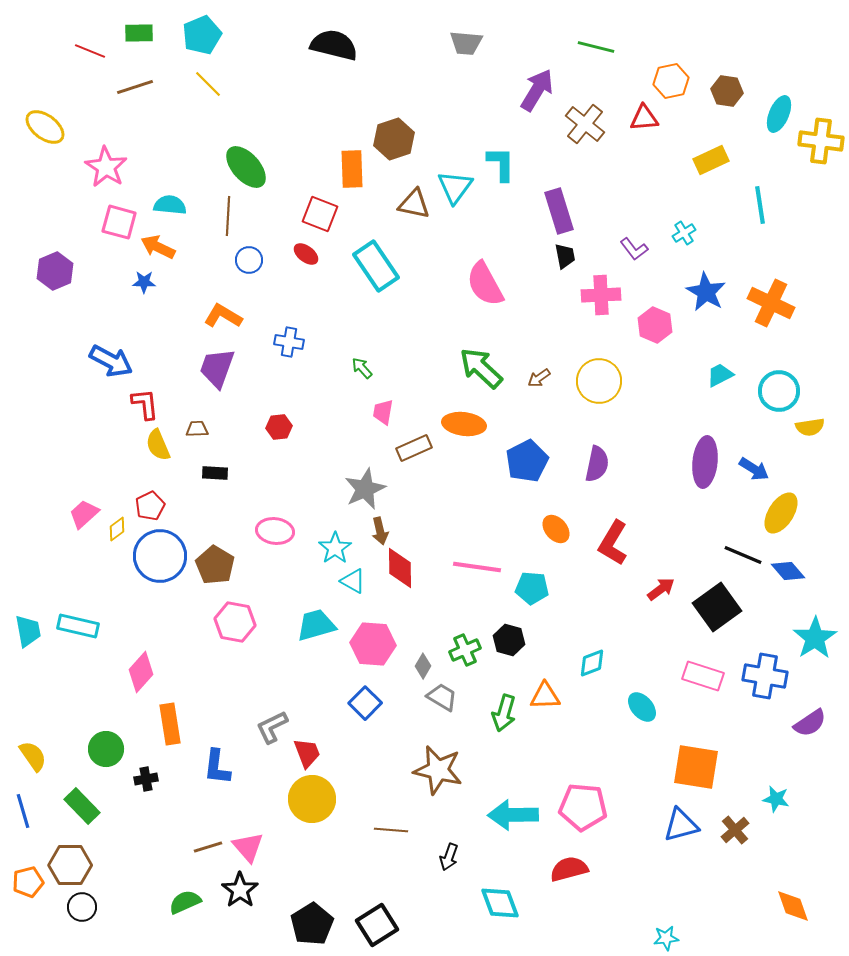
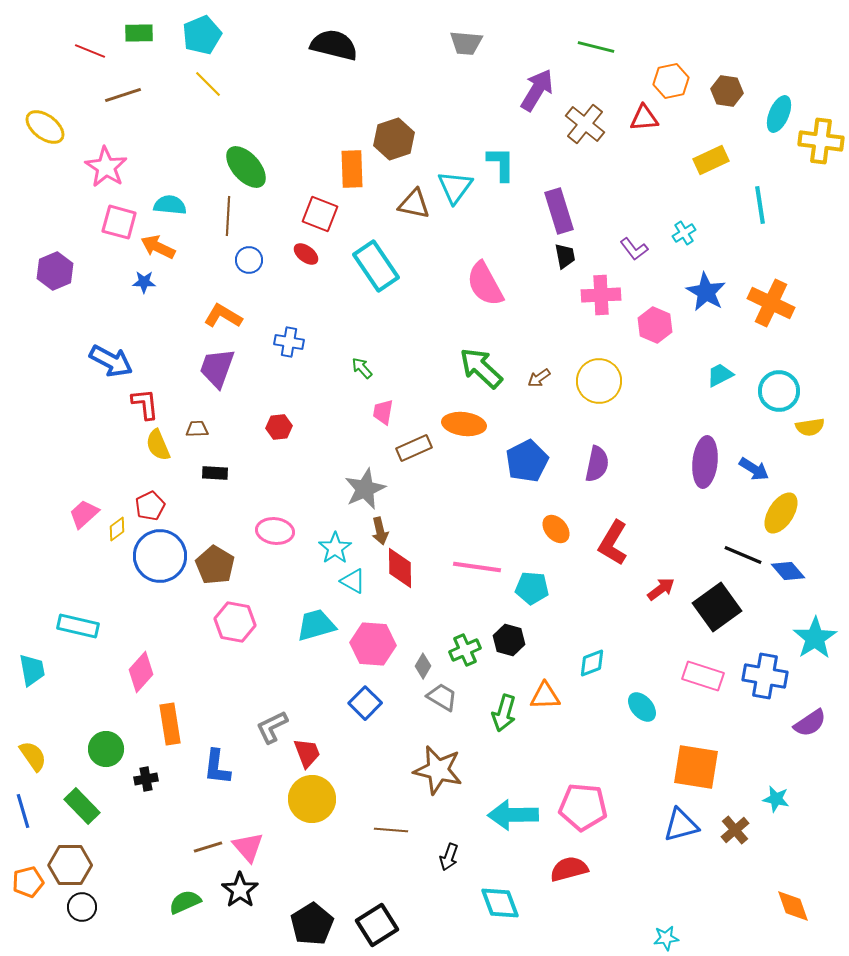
brown line at (135, 87): moved 12 px left, 8 px down
cyan trapezoid at (28, 631): moved 4 px right, 39 px down
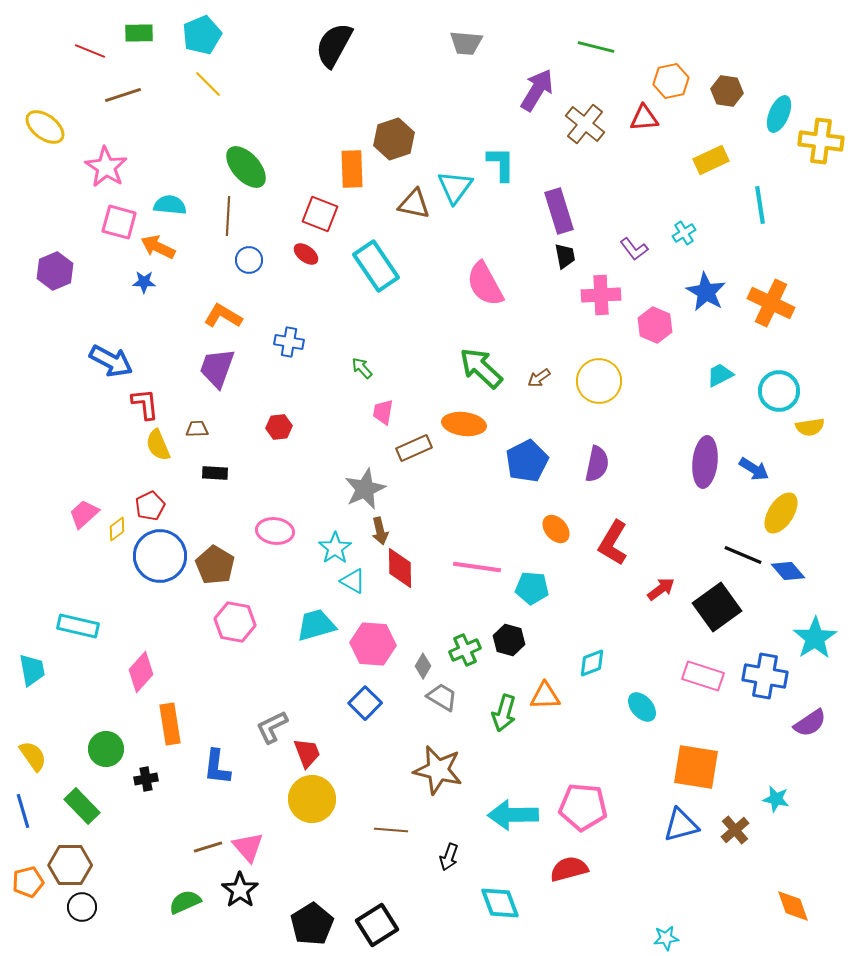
black semicircle at (334, 45): rotated 75 degrees counterclockwise
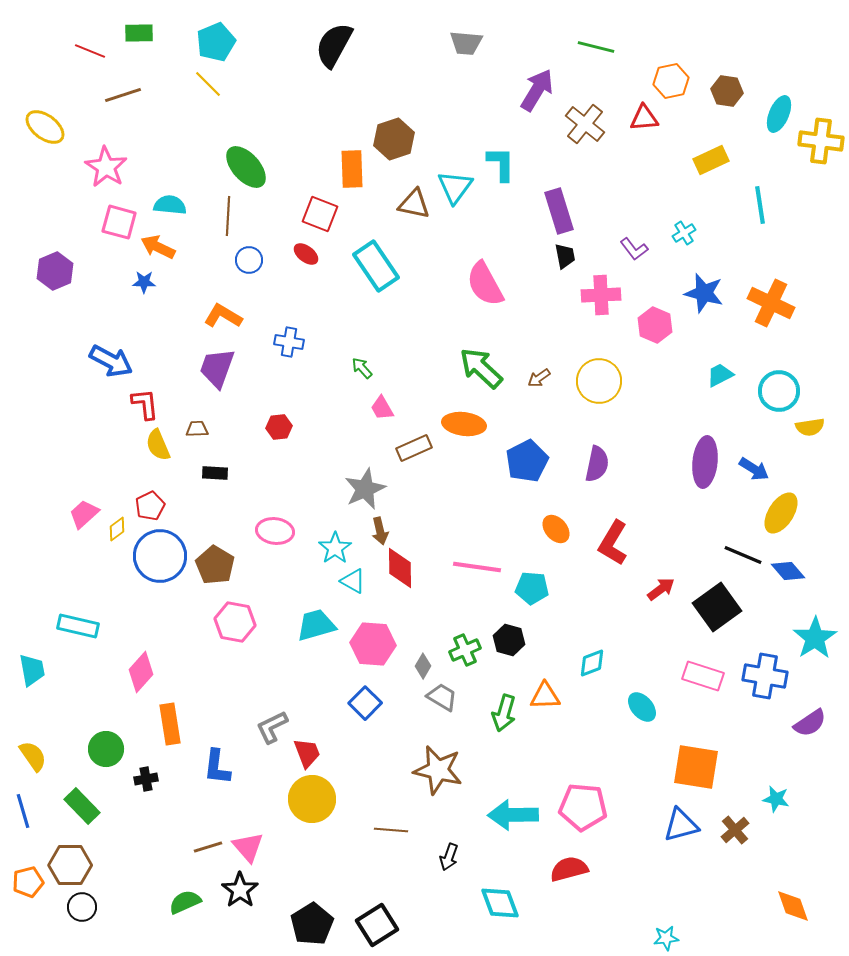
cyan pentagon at (202, 35): moved 14 px right, 7 px down
blue star at (706, 292): moved 2 px left, 1 px down; rotated 15 degrees counterclockwise
pink trapezoid at (383, 412): moved 1 px left, 4 px up; rotated 40 degrees counterclockwise
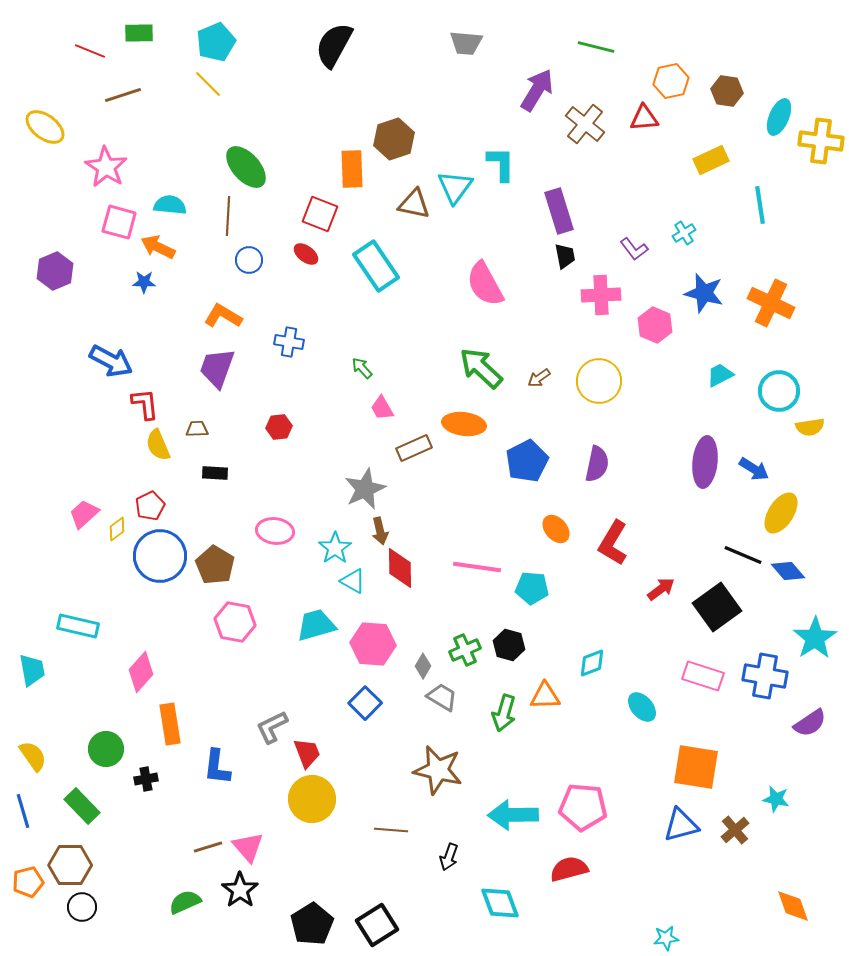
cyan ellipse at (779, 114): moved 3 px down
black hexagon at (509, 640): moved 5 px down
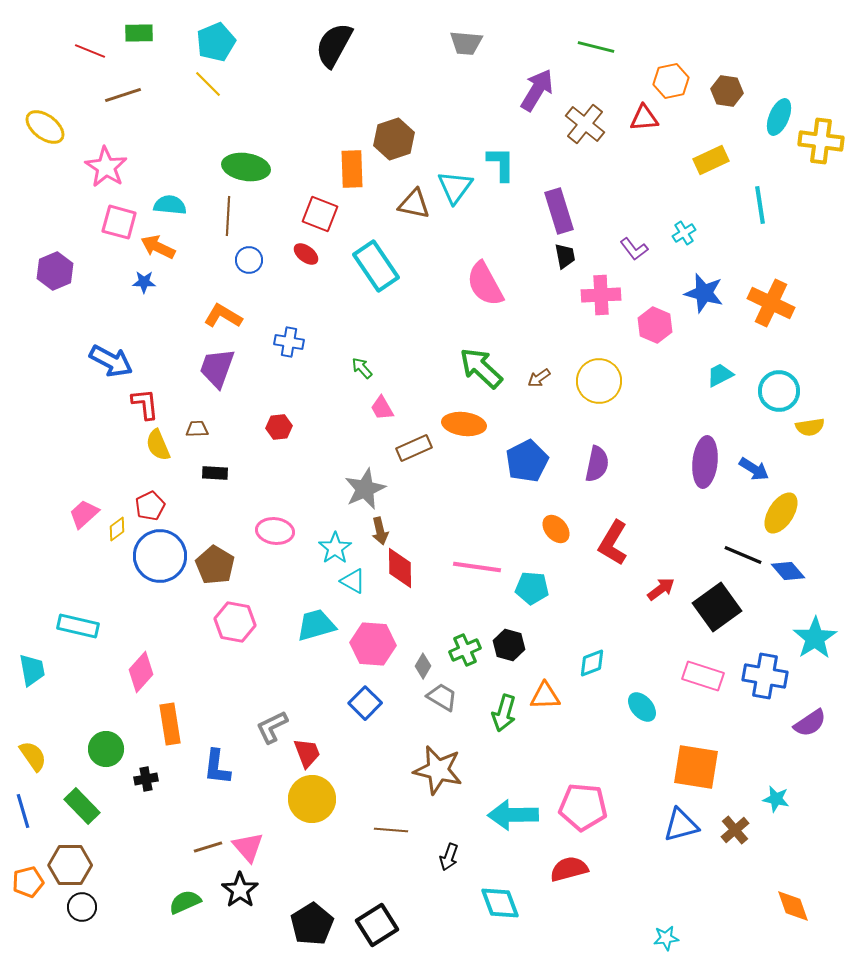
green ellipse at (246, 167): rotated 39 degrees counterclockwise
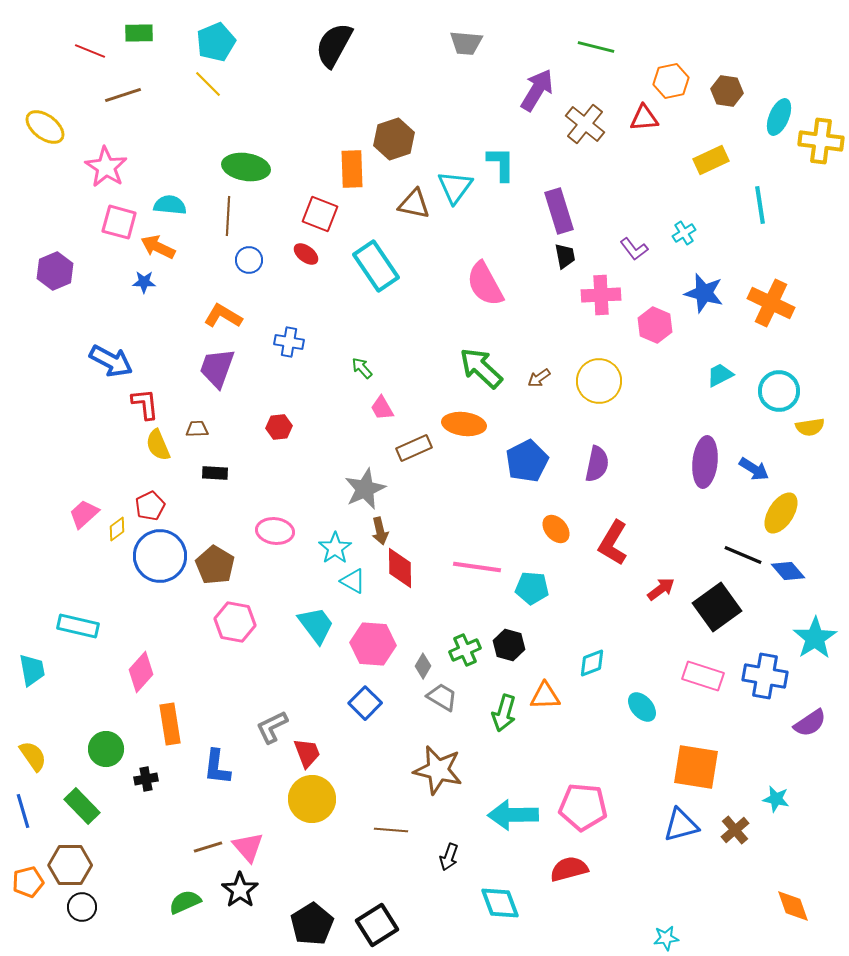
cyan trapezoid at (316, 625): rotated 69 degrees clockwise
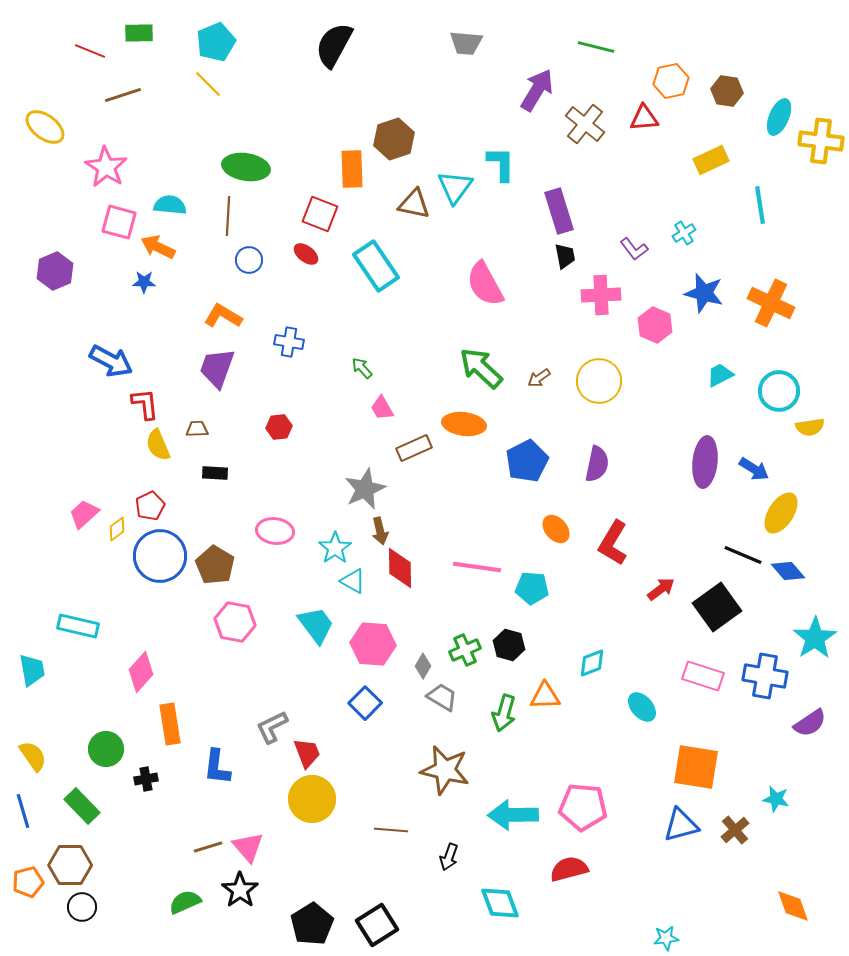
brown star at (438, 770): moved 7 px right
